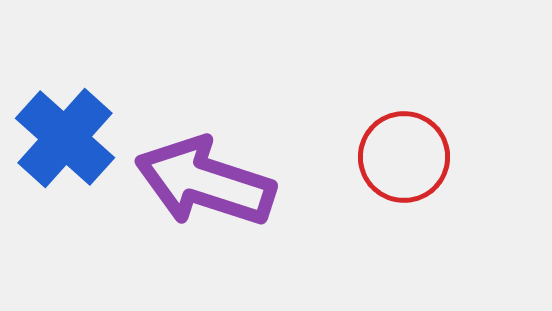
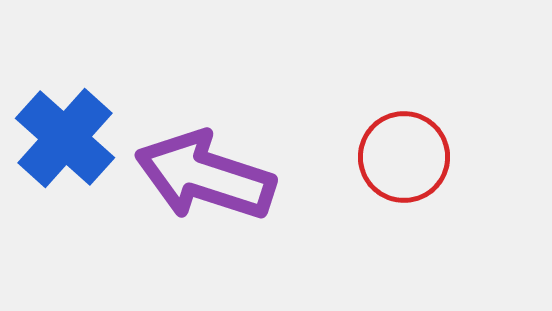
purple arrow: moved 6 px up
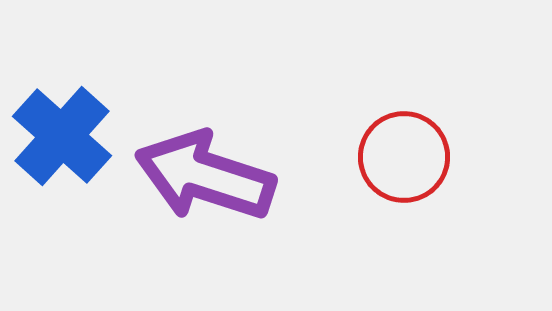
blue cross: moved 3 px left, 2 px up
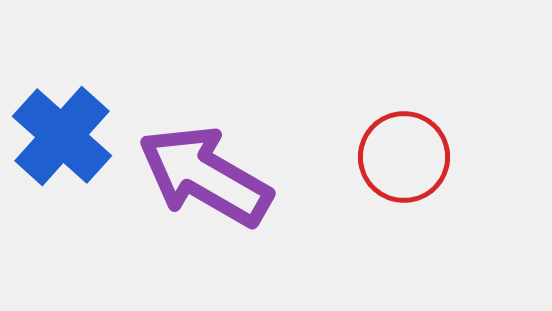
purple arrow: rotated 12 degrees clockwise
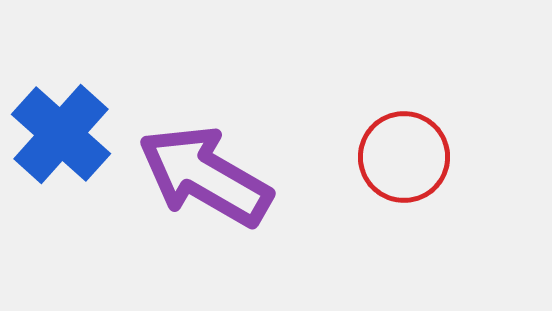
blue cross: moved 1 px left, 2 px up
